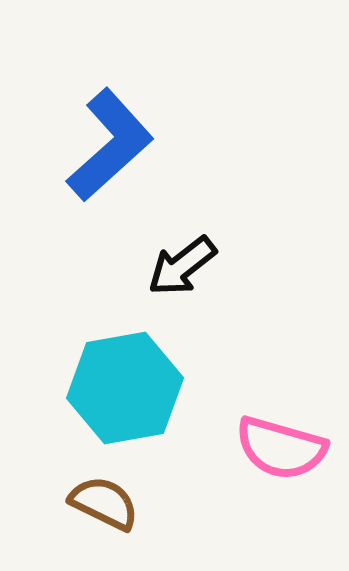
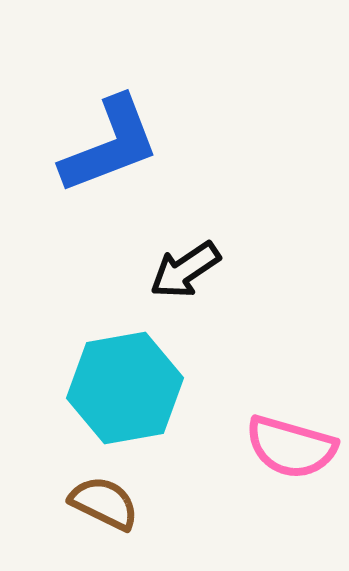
blue L-shape: rotated 21 degrees clockwise
black arrow: moved 3 px right, 4 px down; rotated 4 degrees clockwise
pink semicircle: moved 10 px right, 1 px up
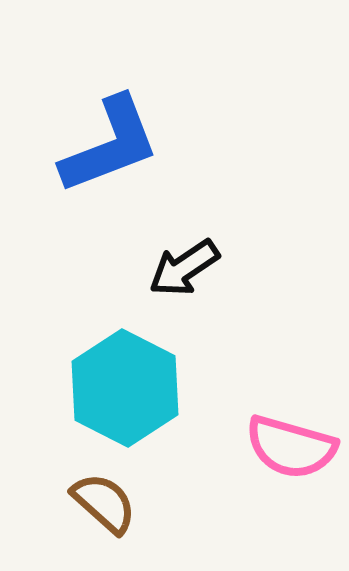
black arrow: moved 1 px left, 2 px up
cyan hexagon: rotated 23 degrees counterclockwise
brown semicircle: rotated 16 degrees clockwise
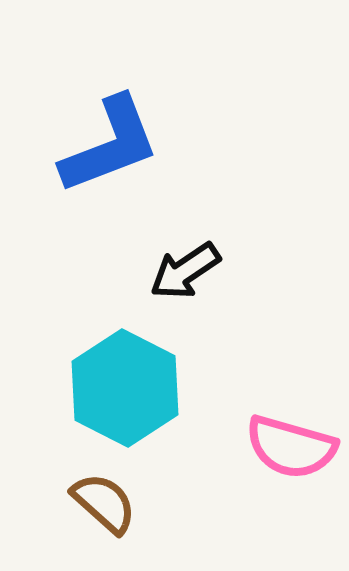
black arrow: moved 1 px right, 3 px down
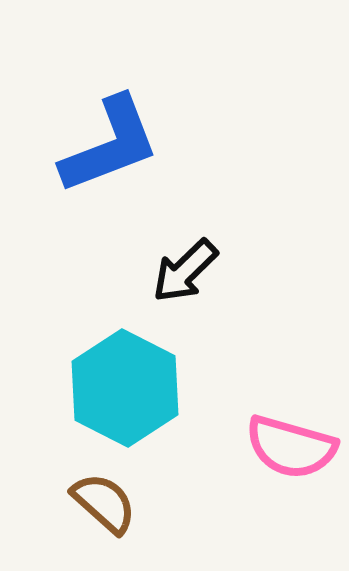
black arrow: rotated 10 degrees counterclockwise
